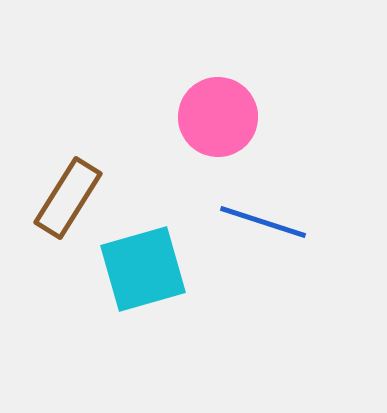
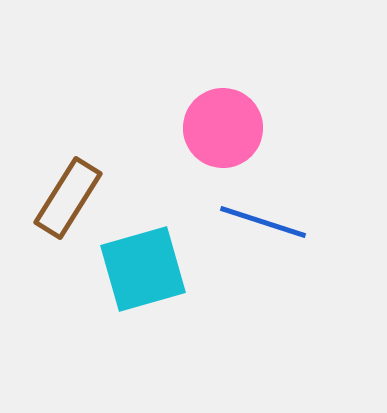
pink circle: moved 5 px right, 11 px down
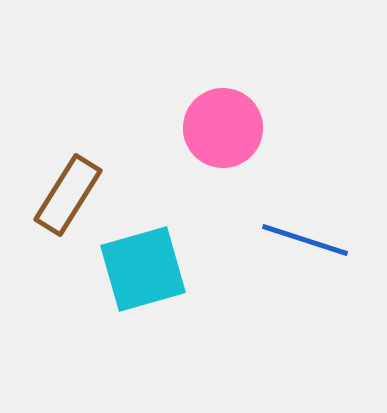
brown rectangle: moved 3 px up
blue line: moved 42 px right, 18 px down
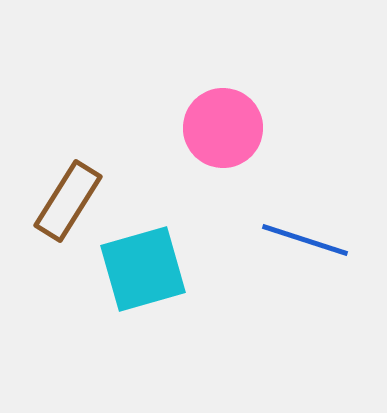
brown rectangle: moved 6 px down
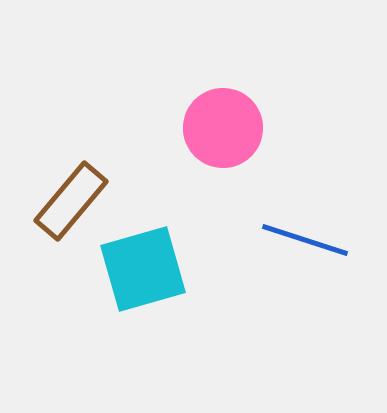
brown rectangle: moved 3 px right; rotated 8 degrees clockwise
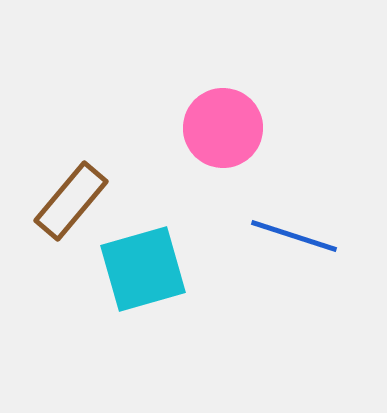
blue line: moved 11 px left, 4 px up
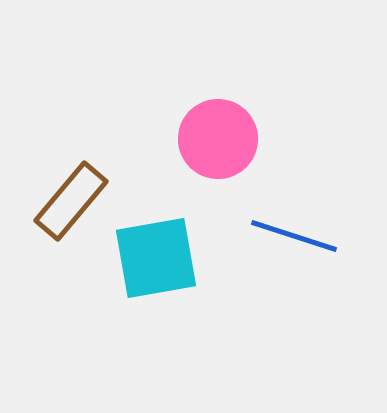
pink circle: moved 5 px left, 11 px down
cyan square: moved 13 px right, 11 px up; rotated 6 degrees clockwise
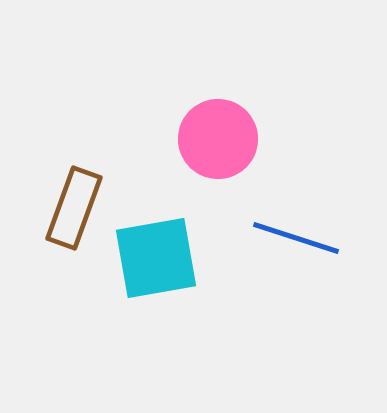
brown rectangle: moved 3 px right, 7 px down; rotated 20 degrees counterclockwise
blue line: moved 2 px right, 2 px down
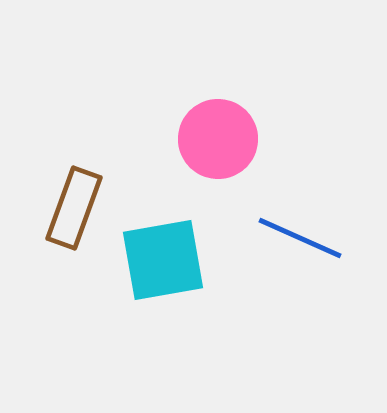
blue line: moved 4 px right; rotated 6 degrees clockwise
cyan square: moved 7 px right, 2 px down
